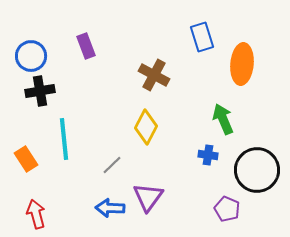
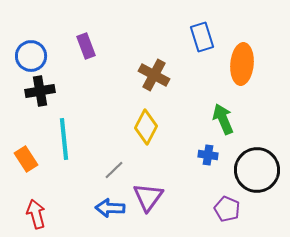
gray line: moved 2 px right, 5 px down
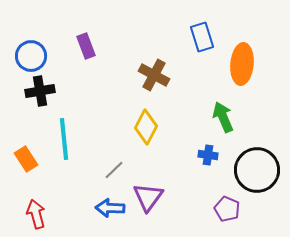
green arrow: moved 2 px up
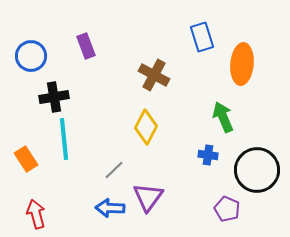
black cross: moved 14 px right, 6 px down
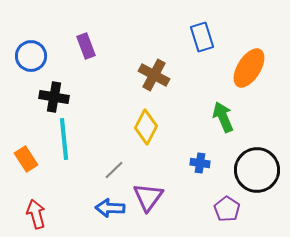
orange ellipse: moved 7 px right, 4 px down; rotated 27 degrees clockwise
black cross: rotated 20 degrees clockwise
blue cross: moved 8 px left, 8 px down
purple pentagon: rotated 10 degrees clockwise
